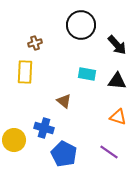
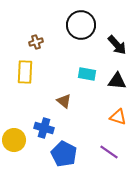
brown cross: moved 1 px right, 1 px up
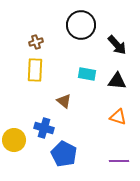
yellow rectangle: moved 10 px right, 2 px up
purple line: moved 10 px right, 9 px down; rotated 36 degrees counterclockwise
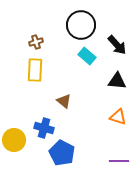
cyan rectangle: moved 18 px up; rotated 30 degrees clockwise
blue pentagon: moved 2 px left, 1 px up
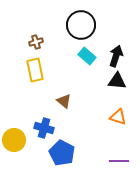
black arrow: moved 1 px left, 11 px down; rotated 120 degrees counterclockwise
yellow rectangle: rotated 15 degrees counterclockwise
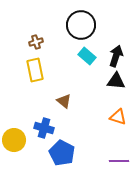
black triangle: moved 1 px left
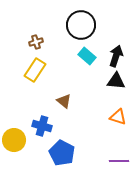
yellow rectangle: rotated 45 degrees clockwise
blue cross: moved 2 px left, 2 px up
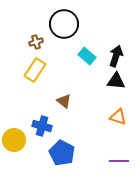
black circle: moved 17 px left, 1 px up
